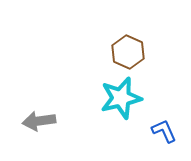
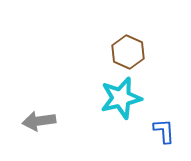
blue L-shape: rotated 20 degrees clockwise
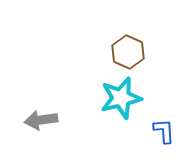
gray arrow: moved 2 px right, 1 px up
